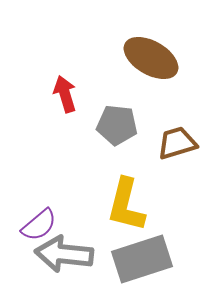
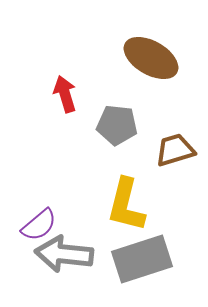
brown trapezoid: moved 2 px left, 7 px down
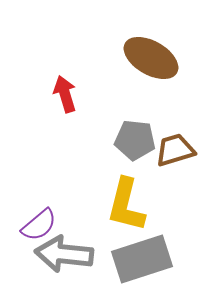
gray pentagon: moved 18 px right, 15 px down
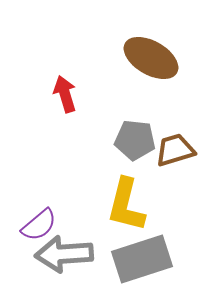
gray arrow: rotated 10 degrees counterclockwise
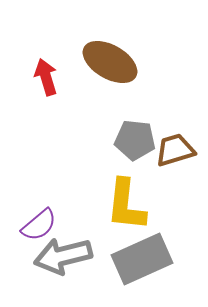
brown ellipse: moved 41 px left, 4 px down
red arrow: moved 19 px left, 17 px up
yellow L-shape: rotated 8 degrees counterclockwise
gray arrow: moved 1 px left, 2 px down; rotated 10 degrees counterclockwise
gray rectangle: rotated 6 degrees counterclockwise
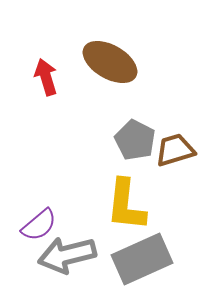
gray pentagon: rotated 21 degrees clockwise
gray arrow: moved 4 px right, 1 px up
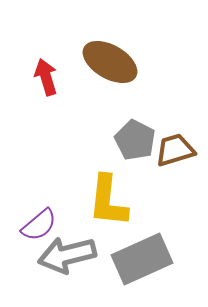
yellow L-shape: moved 18 px left, 4 px up
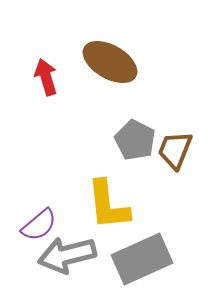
brown trapezoid: rotated 51 degrees counterclockwise
yellow L-shape: moved 4 px down; rotated 12 degrees counterclockwise
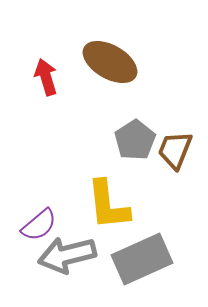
gray pentagon: rotated 12 degrees clockwise
